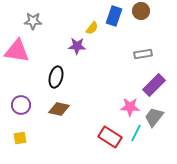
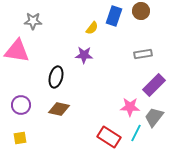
purple star: moved 7 px right, 9 px down
red rectangle: moved 1 px left
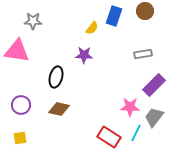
brown circle: moved 4 px right
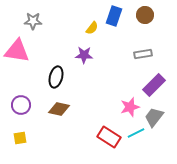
brown circle: moved 4 px down
pink star: rotated 18 degrees counterclockwise
cyan line: rotated 36 degrees clockwise
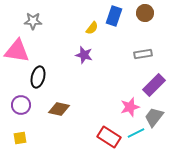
brown circle: moved 2 px up
purple star: rotated 12 degrees clockwise
black ellipse: moved 18 px left
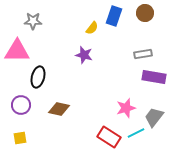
pink triangle: rotated 8 degrees counterclockwise
purple rectangle: moved 8 px up; rotated 55 degrees clockwise
pink star: moved 4 px left, 1 px down
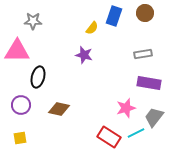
purple rectangle: moved 5 px left, 6 px down
